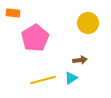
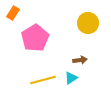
orange rectangle: rotated 64 degrees counterclockwise
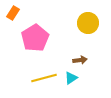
yellow line: moved 1 px right, 2 px up
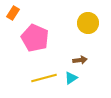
pink pentagon: rotated 16 degrees counterclockwise
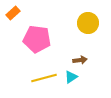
orange rectangle: rotated 16 degrees clockwise
pink pentagon: moved 2 px right, 1 px down; rotated 16 degrees counterclockwise
cyan triangle: moved 1 px up
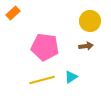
yellow circle: moved 2 px right, 2 px up
pink pentagon: moved 8 px right, 8 px down
brown arrow: moved 6 px right, 14 px up
yellow line: moved 2 px left, 2 px down
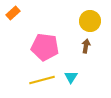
brown arrow: rotated 72 degrees counterclockwise
cyan triangle: rotated 24 degrees counterclockwise
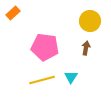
brown arrow: moved 2 px down
